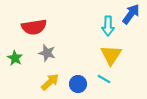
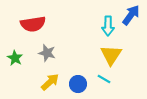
blue arrow: moved 1 px down
red semicircle: moved 1 px left, 3 px up
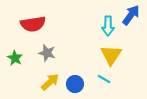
blue circle: moved 3 px left
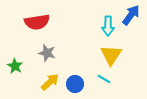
red semicircle: moved 4 px right, 2 px up
green star: moved 8 px down
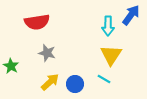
green star: moved 4 px left
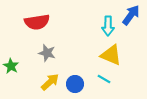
yellow triangle: rotated 40 degrees counterclockwise
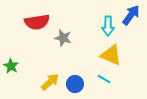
gray star: moved 16 px right, 15 px up
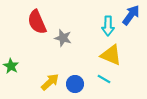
red semicircle: rotated 75 degrees clockwise
